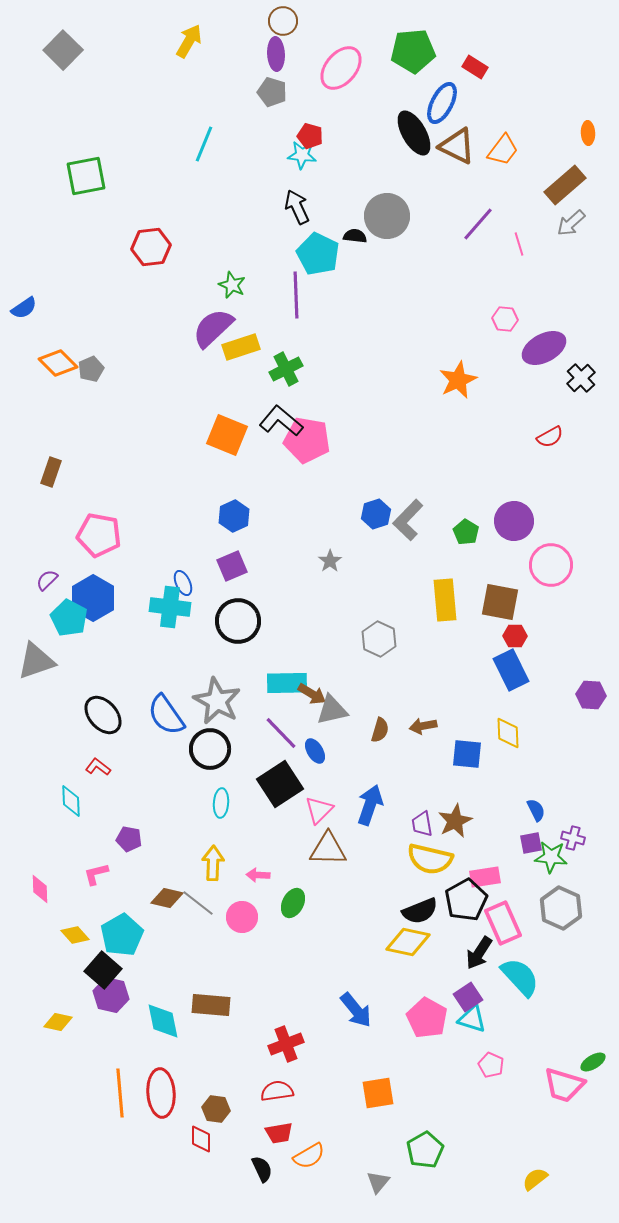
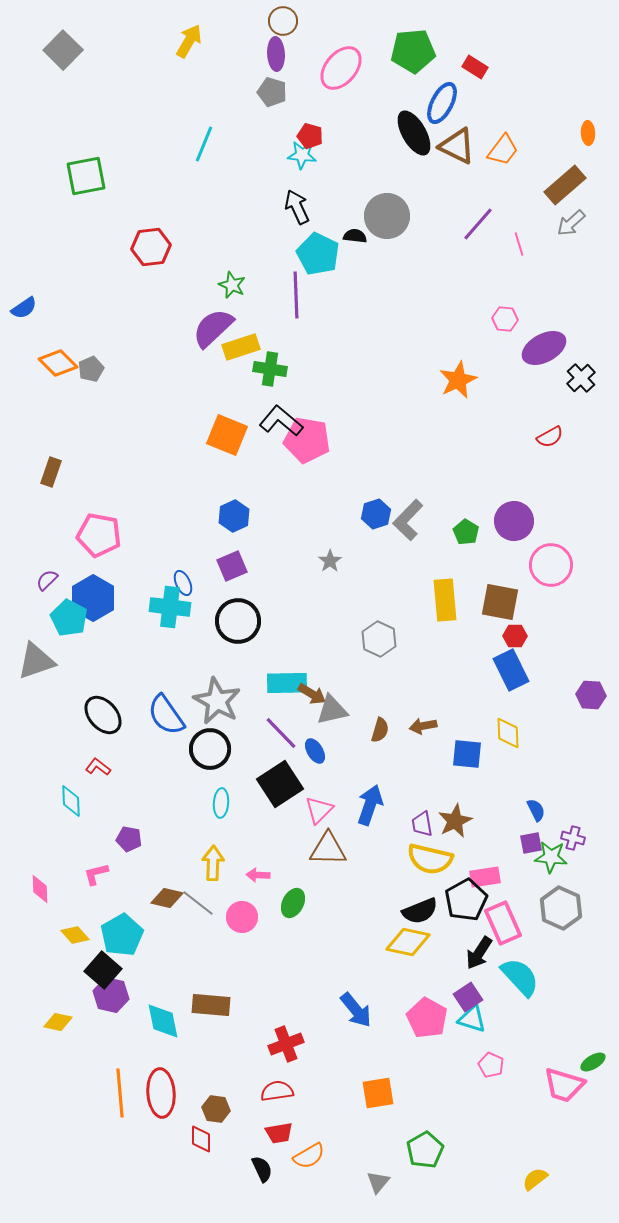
green cross at (286, 369): moved 16 px left; rotated 36 degrees clockwise
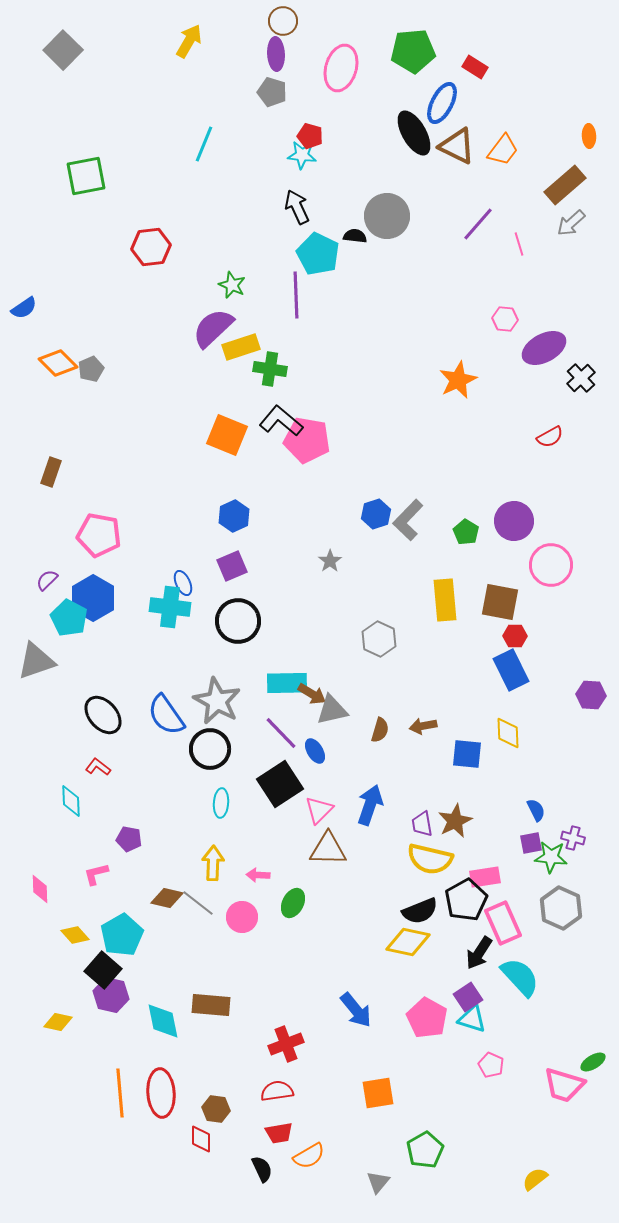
pink ellipse at (341, 68): rotated 24 degrees counterclockwise
orange ellipse at (588, 133): moved 1 px right, 3 px down
